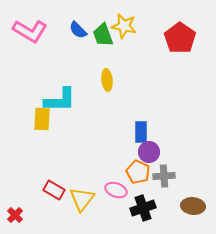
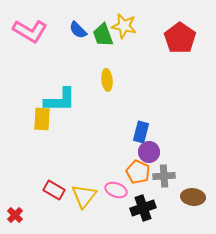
blue rectangle: rotated 15 degrees clockwise
yellow triangle: moved 2 px right, 3 px up
brown ellipse: moved 9 px up
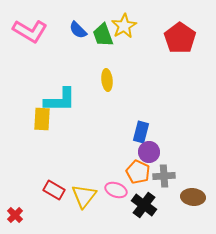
yellow star: rotated 30 degrees clockwise
black cross: moved 1 px right, 3 px up; rotated 35 degrees counterclockwise
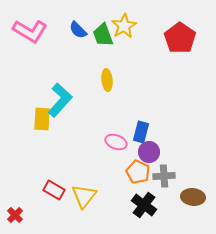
cyan L-shape: rotated 48 degrees counterclockwise
pink ellipse: moved 48 px up
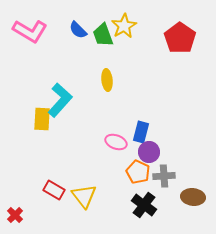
yellow triangle: rotated 16 degrees counterclockwise
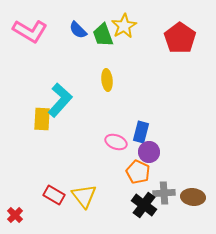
gray cross: moved 17 px down
red rectangle: moved 5 px down
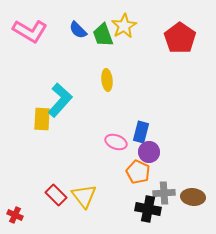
red rectangle: moved 2 px right; rotated 15 degrees clockwise
black cross: moved 4 px right, 4 px down; rotated 25 degrees counterclockwise
red cross: rotated 21 degrees counterclockwise
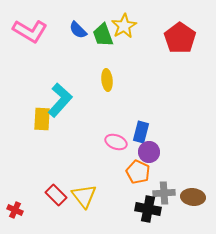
red cross: moved 5 px up
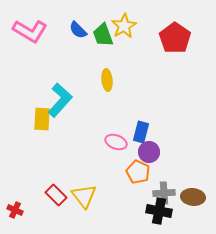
red pentagon: moved 5 px left
black cross: moved 11 px right, 2 px down
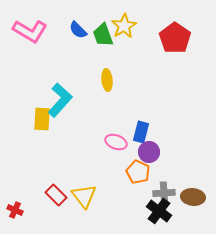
black cross: rotated 25 degrees clockwise
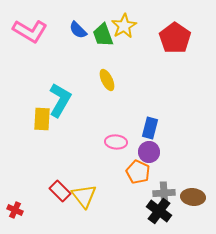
yellow ellipse: rotated 20 degrees counterclockwise
cyan L-shape: rotated 12 degrees counterclockwise
blue rectangle: moved 9 px right, 4 px up
pink ellipse: rotated 15 degrees counterclockwise
red rectangle: moved 4 px right, 4 px up
